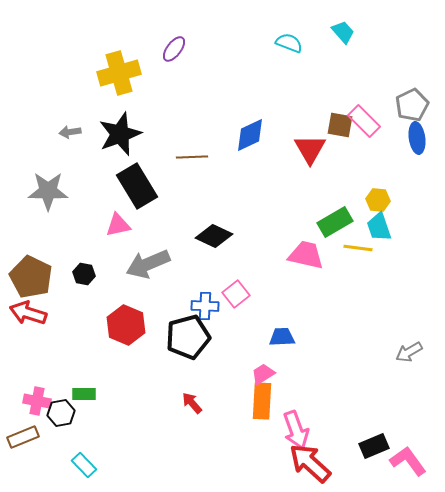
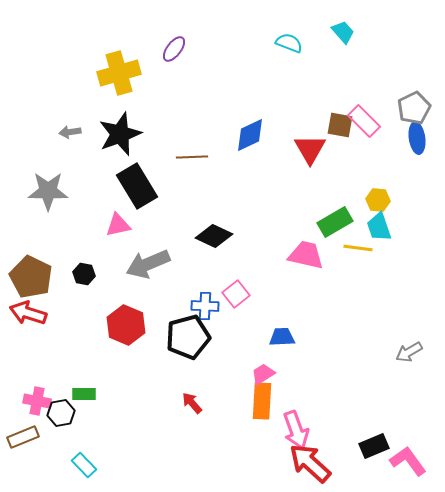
gray pentagon at (412, 105): moved 2 px right, 3 px down
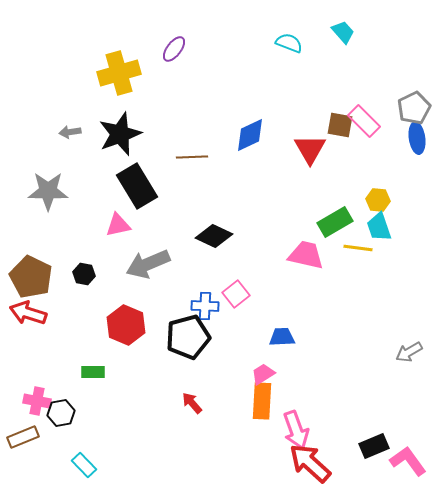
green rectangle at (84, 394): moved 9 px right, 22 px up
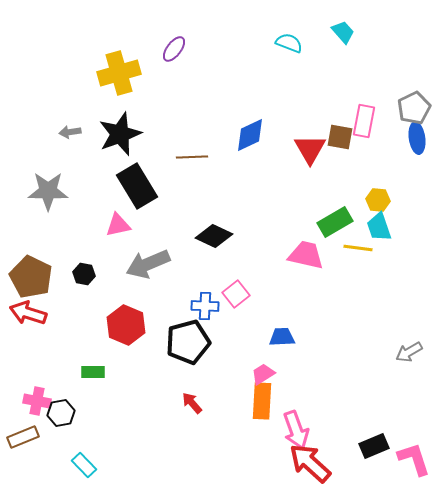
pink rectangle at (364, 121): rotated 56 degrees clockwise
brown square at (340, 125): moved 12 px down
black pentagon at (188, 337): moved 5 px down
pink L-shape at (408, 461): moved 6 px right, 2 px up; rotated 18 degrees clockwise
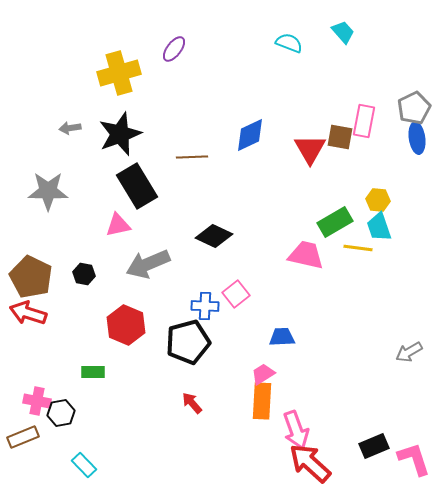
gray arrow at (70, 132): moved 4 px up
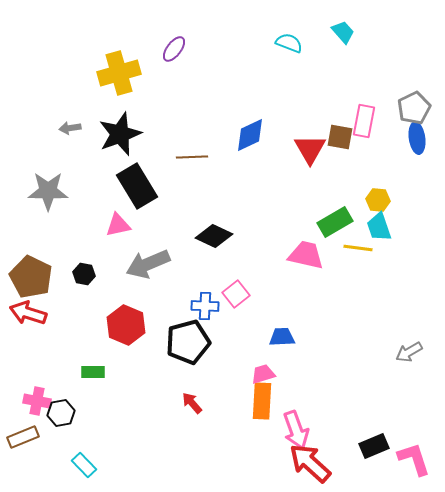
pink trapezoid at (263, 374): rotated 15 degrees clockwise
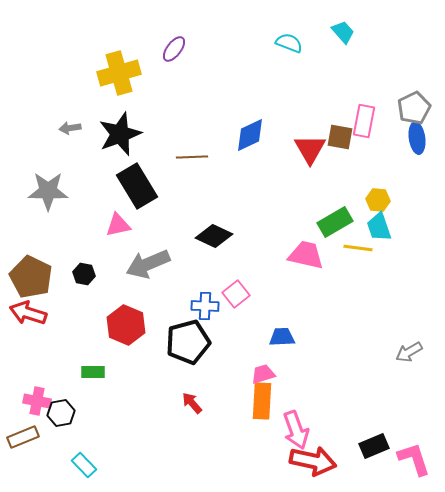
red arrow at (310, 463): moved 3 px right, 2 px up; rotated 150 degrees clockwise
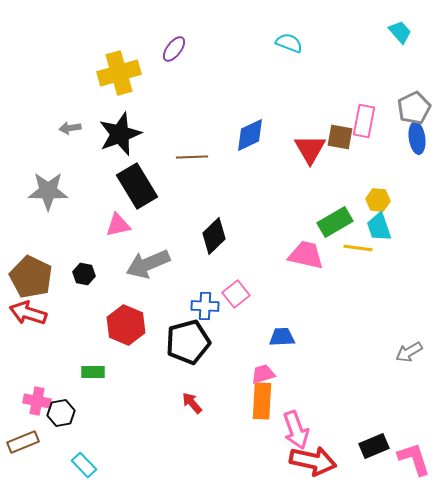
cyan trapezoid at (343, 32): moved 57 px right
black diamond at (214, 236): rotated 69 degrees counterclockwise
brown rectangle at (23, 437): moved 5 px down
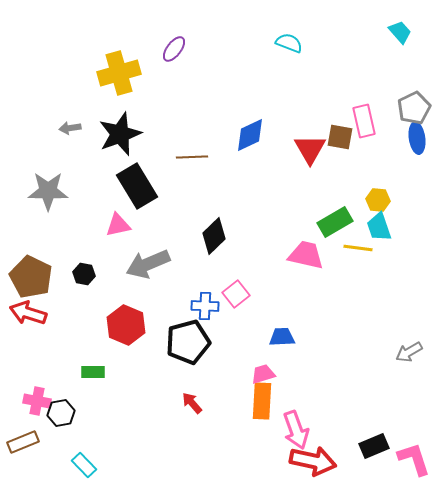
pink rectangle at (364, 121): rotated 24 degrees counterclockwise
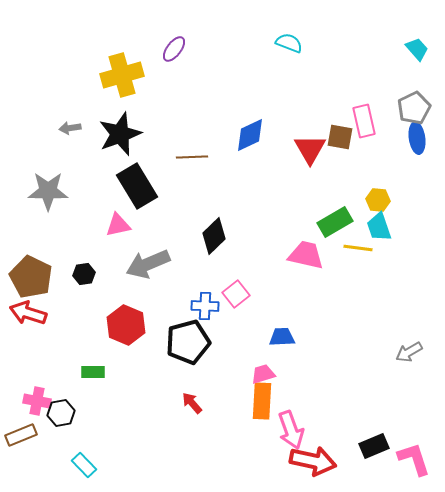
cyan trapezoid at (400, 32): moved 17 px right, 17 px down
yellow cross at (119, 73): moved 3 px right, 2 px down
black hexagon at (84, 274): rotated 20 degrees counterclockwise
pink arrow at (296, 430): moved 5 px left
brown rectangle at (23, 442): moved 2 px left, 7 px up
